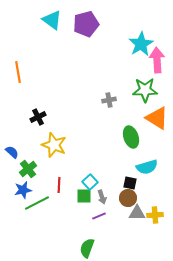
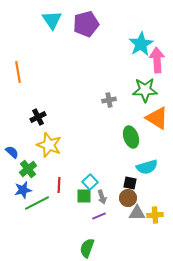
cyan triangle: rotated 20 degrees clockwise
yellow star: moved 5 px left
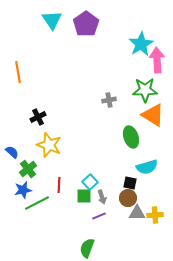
purple pentagon: rotated 20 degrees counterclockwise
orange triangle: moved 4 px left, 3 px up
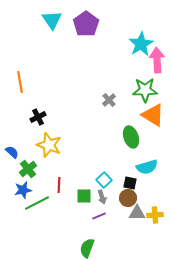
orange line: moved 2 px right, 10 px down
gray cross: rotated 32 degrees counterclockwise
cyan square: moved 14 px right, 2 px up
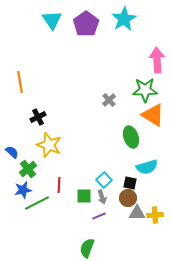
cyan star: moved 17 px left, 25 px up
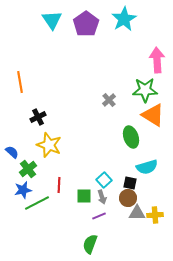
green semicircle: moved 3 px right, 4 px up
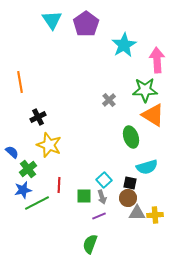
cyan star: moved 26 px down
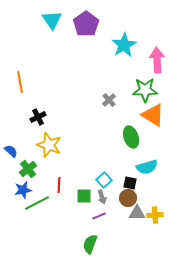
blue semicircle: moved 1 px left, 1 px up
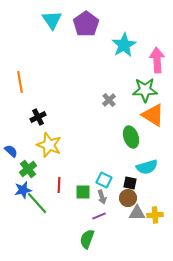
cyan square: rotated 21 degrees counterclockwise
green square: moved 1 px left, 4 px up
green line: rotated 75 degrees clockwise
green semicircle: moved 3 px left, 5 px up
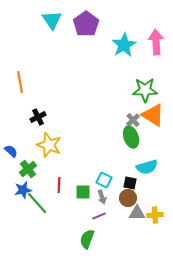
pink arrow: moved 1 px left, 18 px up
gray cross: moved 24 px right, 20 px down
